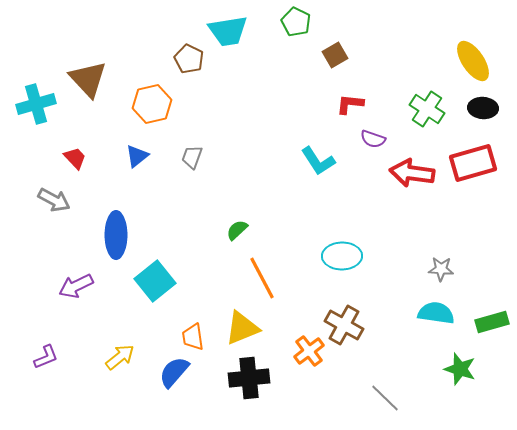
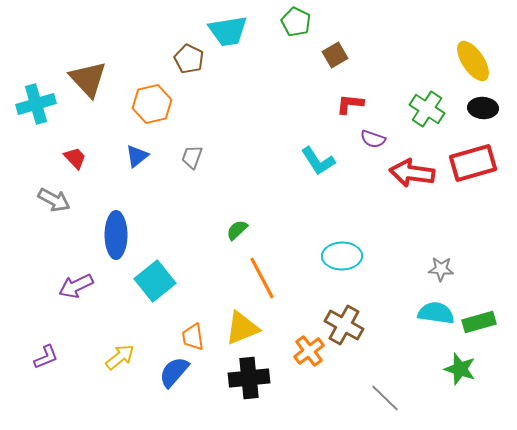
green rectangle: moved 13 px left
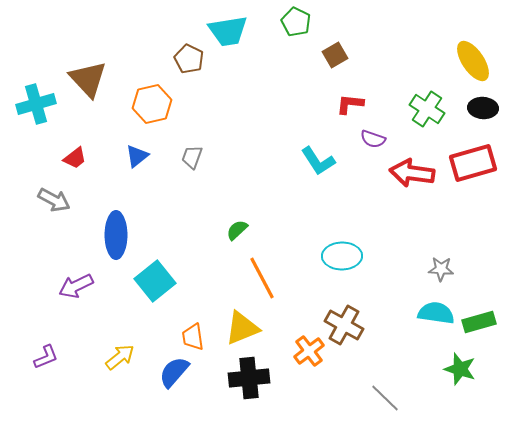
red trapezoid: rotated 95 degrees clockwise
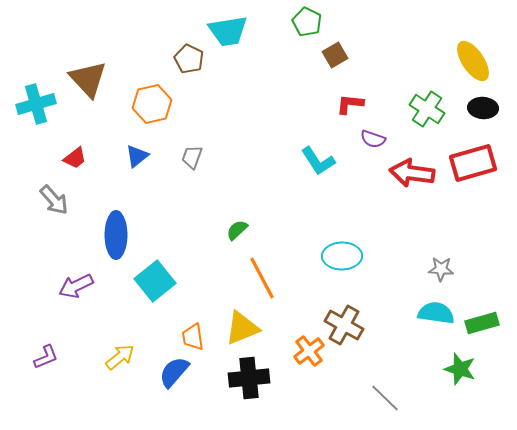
green pentagon: moved 11 px right
gray arrow: rotated 20 degrees clockwise
green rectangle: moved 3 px right, 1 px down
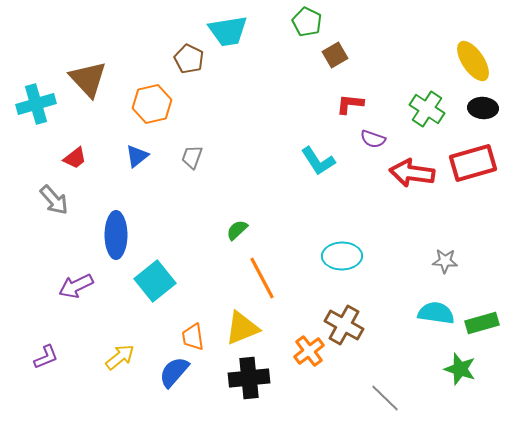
gray star: moved 4 px right, 8 px up
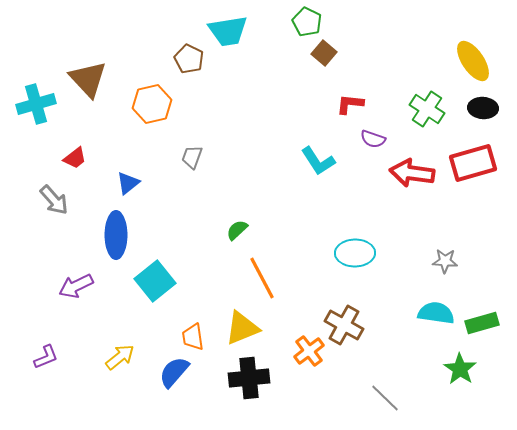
brown square: moved 11 px left, 2 px up; rotated 20 degrees counterclockwise
blue triangle: moved 9 px left, 27 px down
cyan ellipse: moved 13 px right, 3 px up
green star: rotated 16 degrees clockwise
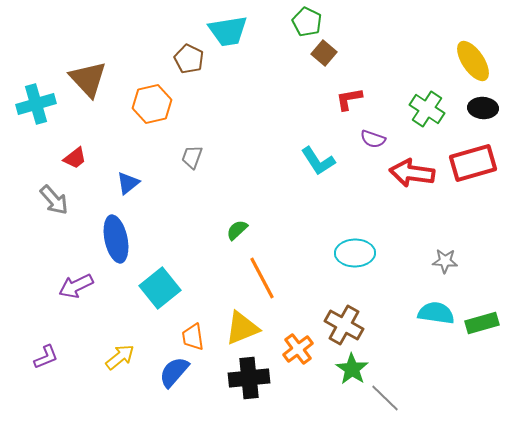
red L-shape: moved 1 px left, 5 px up; rotated 16 degrees counterclockwise
blue ellipse: moved 4 px down; rotated 12 degrees counterclockwise
cyan square: moved 5 px right, 7 px down
orange cross: moved 11 px left, 2 px up
green star: moved 108 px left
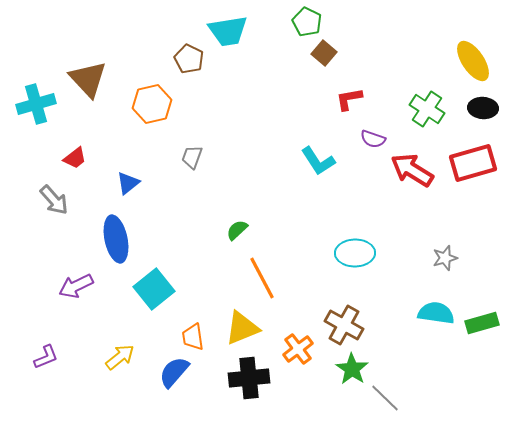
red arrow: moved 3 px up; rotated 24 degrees clockwise
gray star: moved 3 px up; rotated 20 degrees counterclockwise
cyan square: moved 6 px left, 1 px down
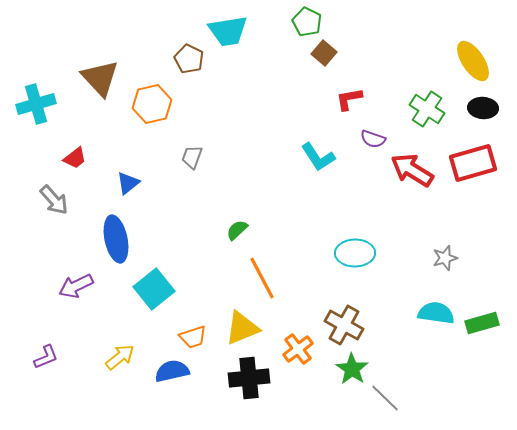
brown triangle: moved 12 px right, 1 px up
cyan L-shape: moved 4 px up
orange trapezoid: rotated 100 degrees counterclockwise
blue semicircle: moved 2 px left, 1 px up; rotated 36 degrees clockwise
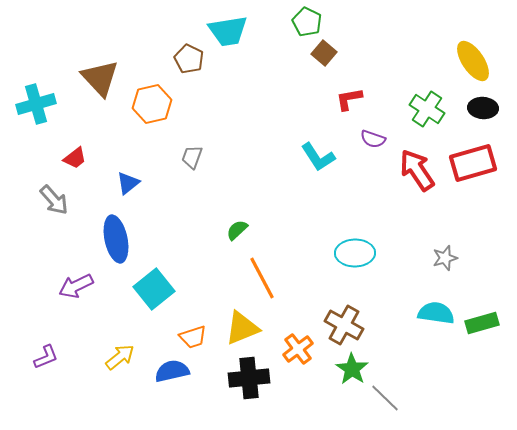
red arrow: moved 5 px right; rotated 24 degrees clockwise
